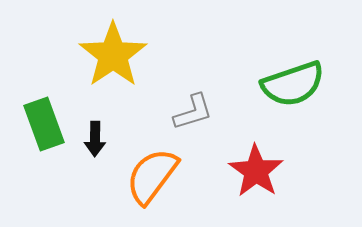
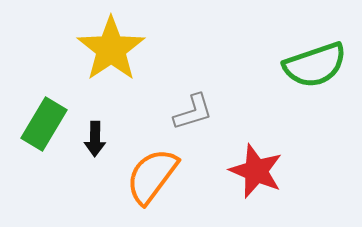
yellow star: moved 2 px left, 6 px up
green semicircle: moved 22 px right, 19 px up
green rectangle: rotated 51 degrees clockwise
red star: rotated 12 degrees counterclockwise
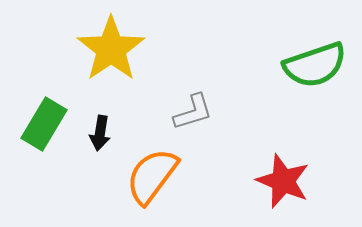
black arrow: moved 5 px right, 6 px up; rotated 8 degrees clockwise
red star: moved 27 px right, 10 px down
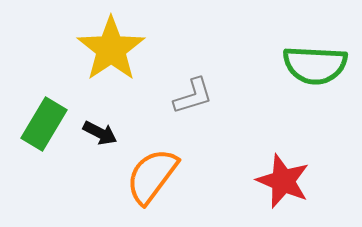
green semicircle: rotated 22 degrees clockwise
gray L-shape: moved 16 px up
black arrow: rotated 72 degrees counterclockwise
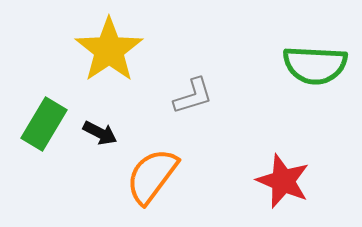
yellow star: moved 2 px left, 1 px down
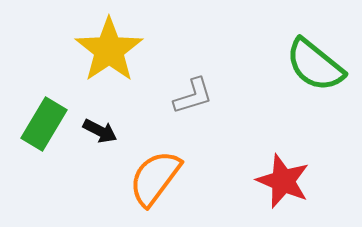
green semicircle: rotated 36 degrees clockwise
black arrow: moved 2 px up
orange semicircle: moved 3 px right, 2 px down
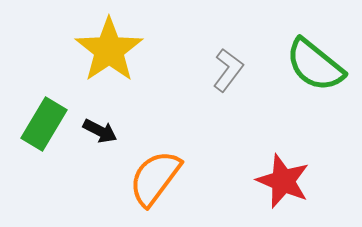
gray L-shape: moved 35 px right, 26 px up; rotated 36 degrees counterclockwise
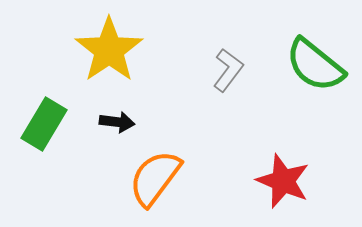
black arrow: moved 17 px right, 9 px up; rotated 20 degrees counterclockwise
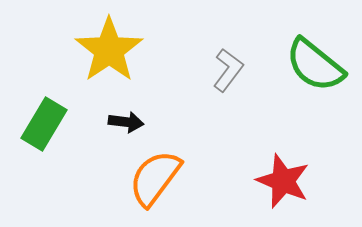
black arrow: moved 9 px right
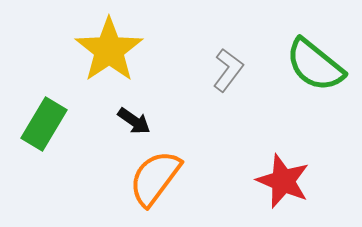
black arrow: moved 8 px right, 1 px up; rotated 28 degrees clockwise
